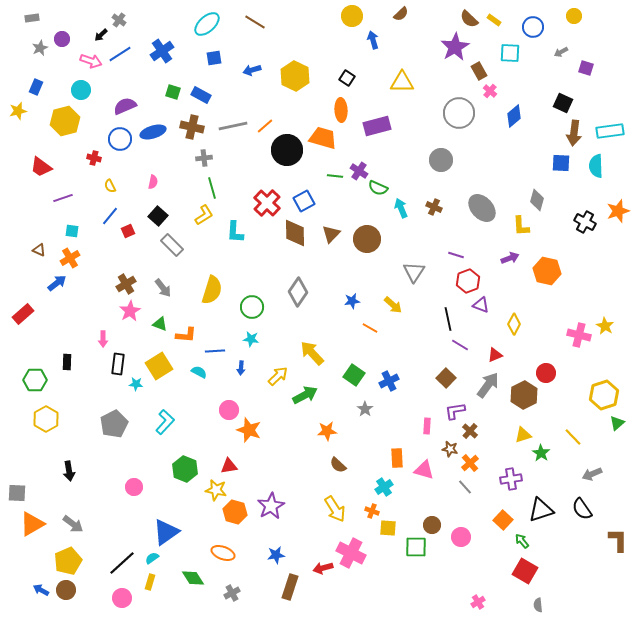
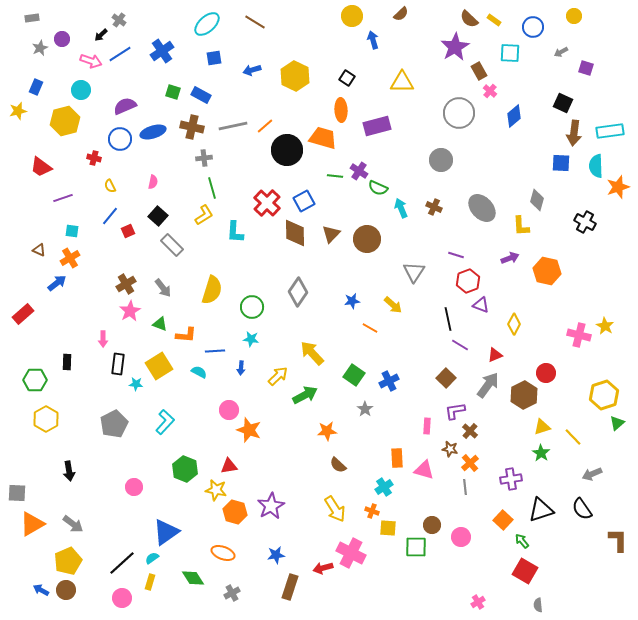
orange star at (618, 211): moved 24 px up
yellow triangle at (523, 435): moved 19 px right, 8 px up
gray line at (465, 487): rotated 35 degrees clockwise
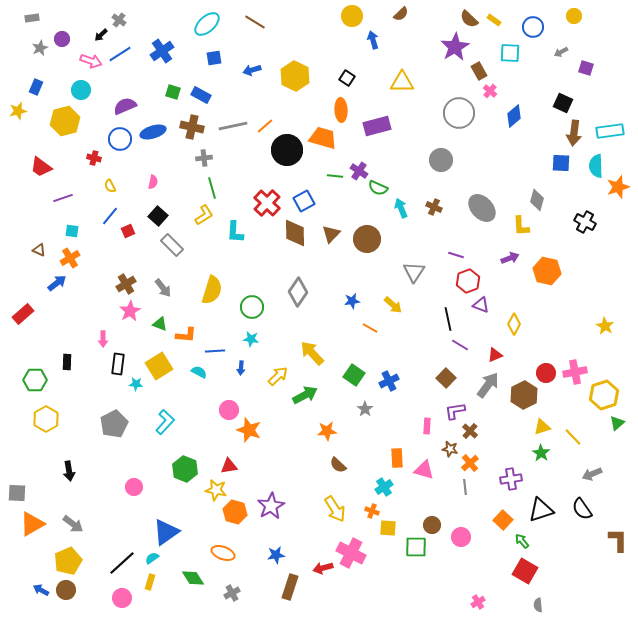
pink cross at (579, 335): moved 4 px left, 37 px down; rotated 25 degrees counterclockwise
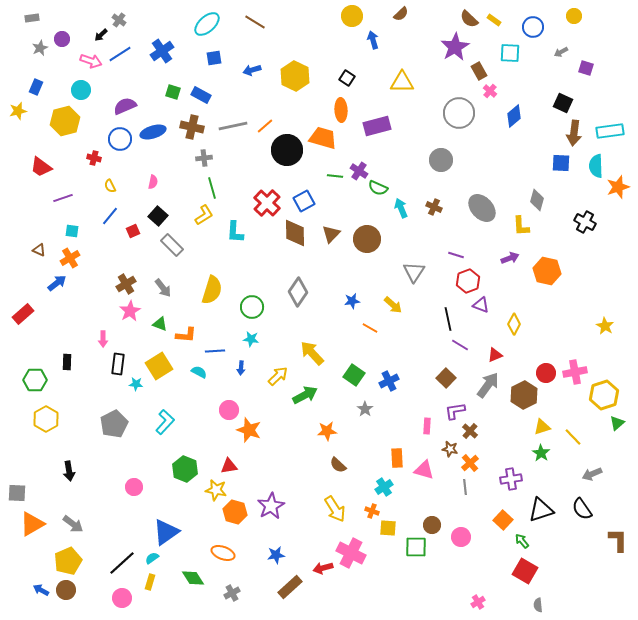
red square at (128, 231): moved 5 px right
brown rectangle at (290, 587): rotated 30 degrees clockwise
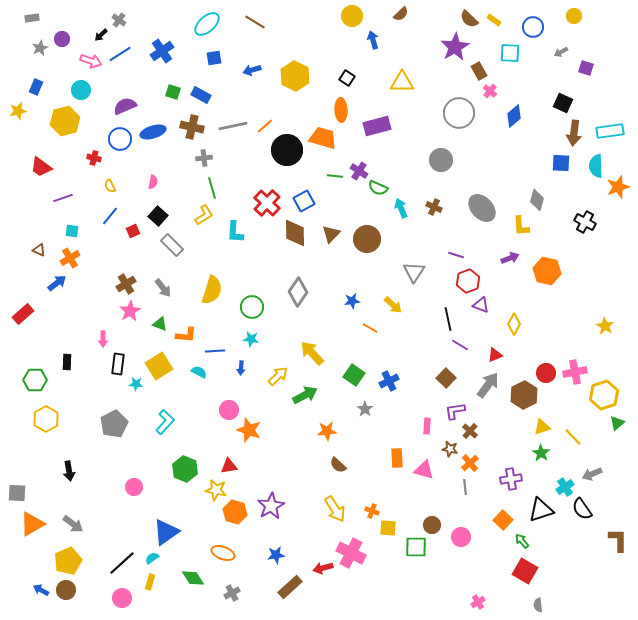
cyan cross at (384, 487): moved 181 px right
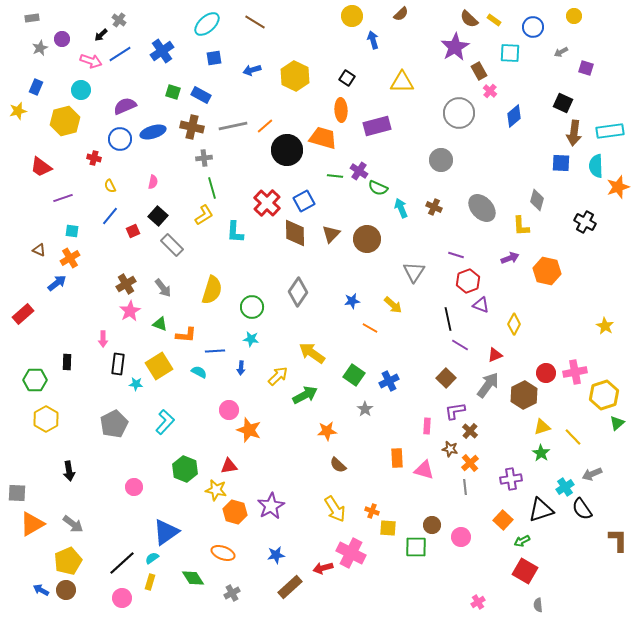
yellow arrow at (312, 353): rotated 12 degrees counterclockwise
green arrow at (522, 541): rotated 77 degrees counterclockwise
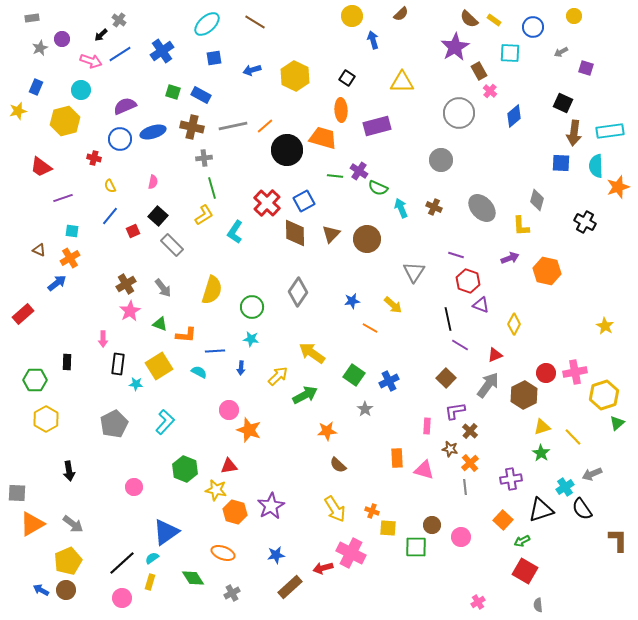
cyan L-shape at (235, 232): rotated 30 degrees clockwise
red hexagon at (468, 281): rotated 20 degrees counterclockwise
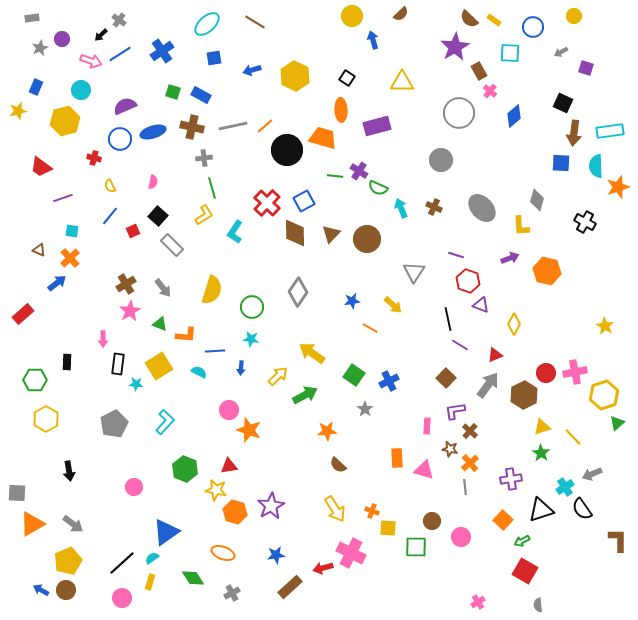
orange cross at (70, 258): rotated 12 degrees counterclockwise
brown circle at (432, 525): moved 4 px up
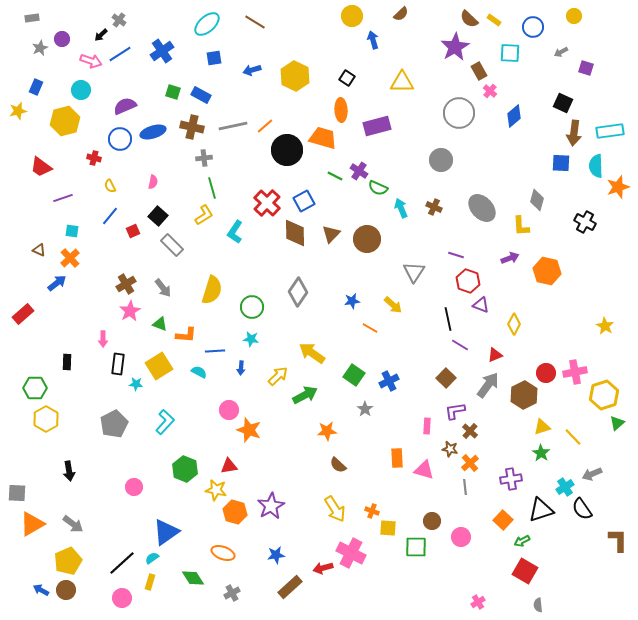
green line at (335, 176): rotated 21 degrees clockwise
green hexagon at (35, 380): moved 8 px down
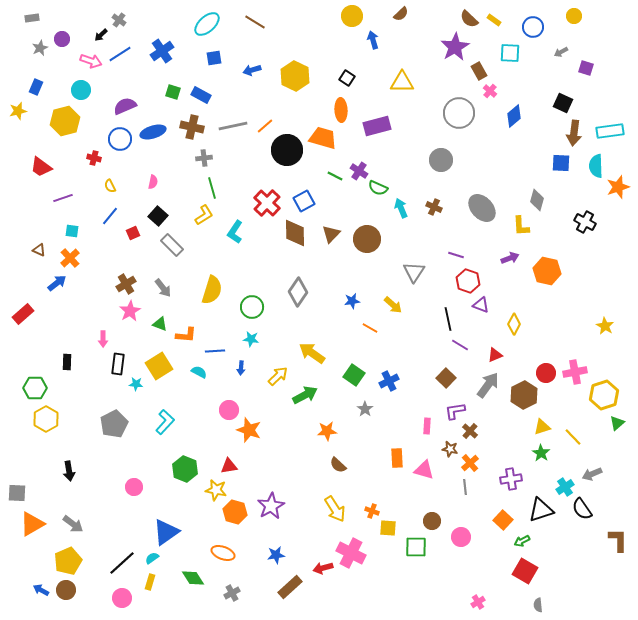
red square at (133, 231): moved 2 px down
